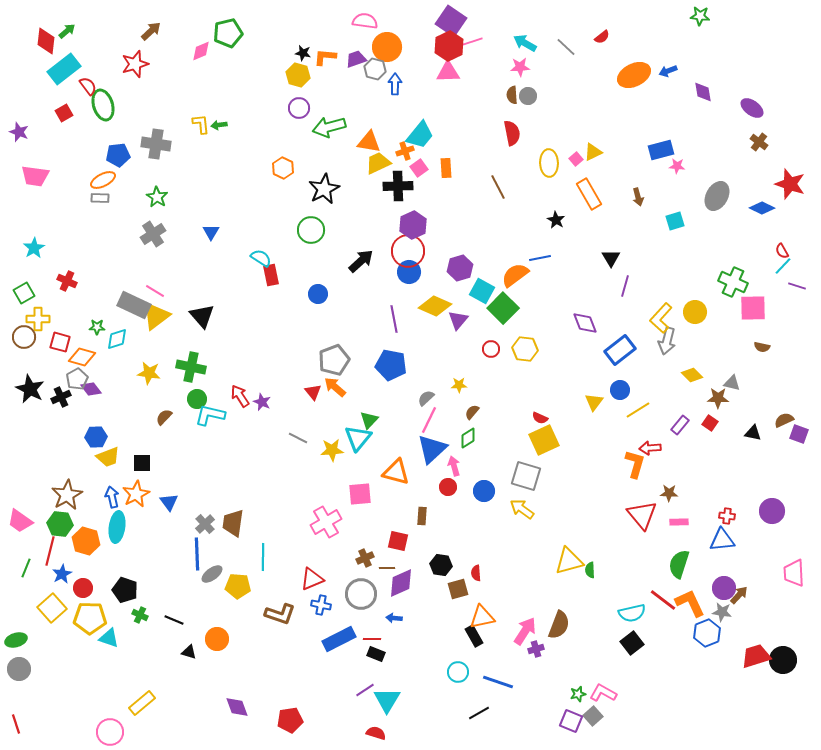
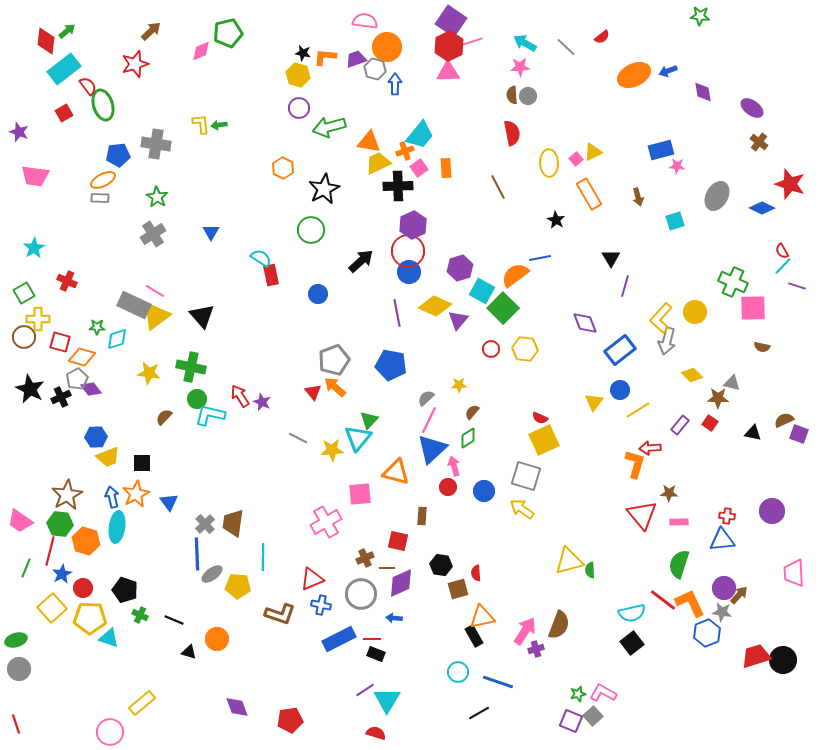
purple line at (394, 319): moved 3 px right, 6 px up
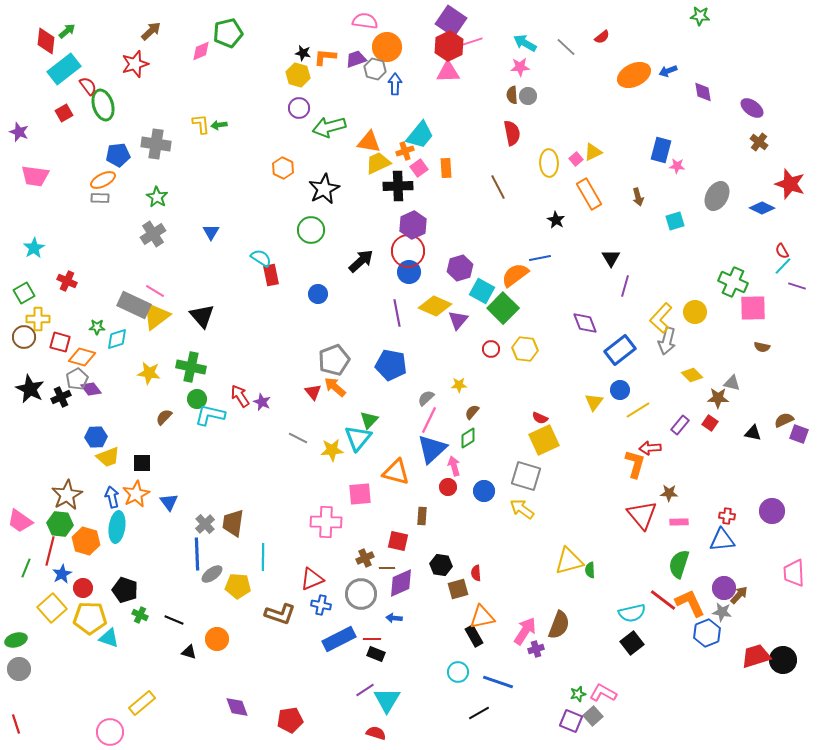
blue rectangle at (661, 150): rotated 60 degrees counterclockwise
pink cross at (326, 522): rotated 32 degrees clockwise
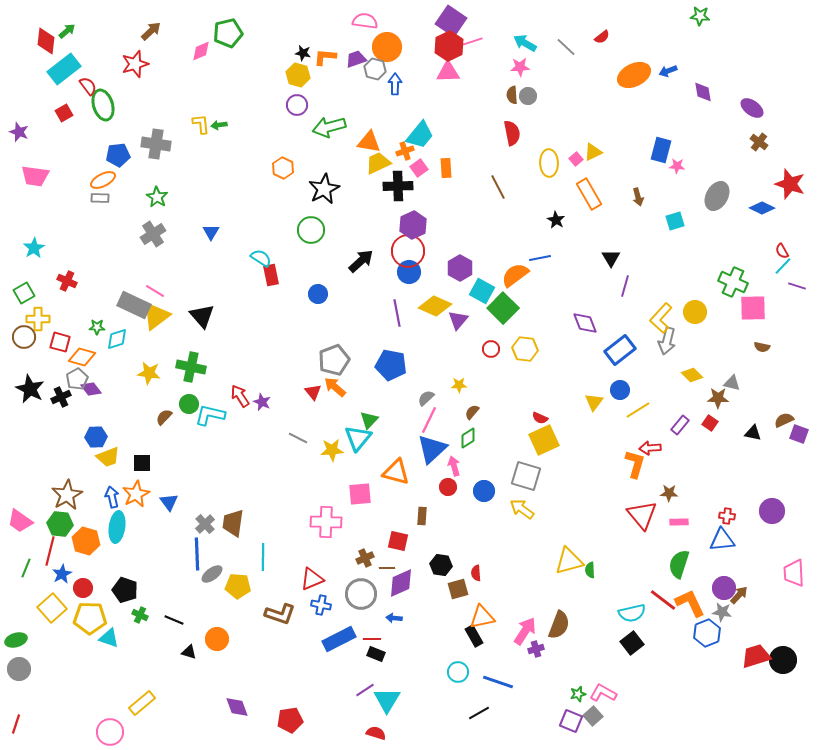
purple circle at (299, 108): moved 2 px left, 3 px up
purple hexagon at (460, 268): rotated 15 degrees counterclockwise
green circle at (197, 399): moved 8 px left, 5 px down
red line at (16, 724): rotated 36 degrees clockwise
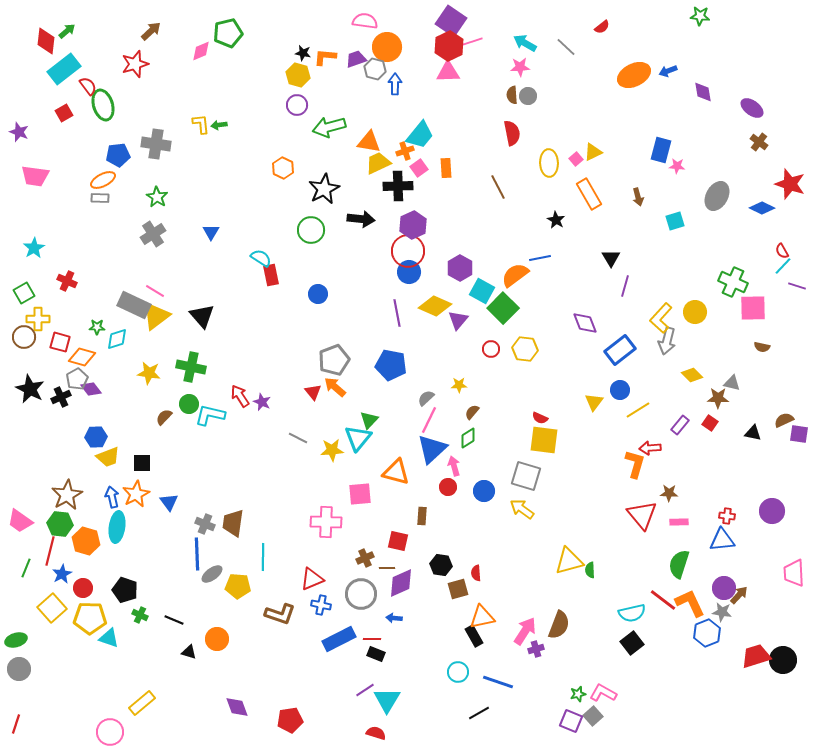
red semicircle at (602, 37): moved 10 px up
black arrow at (361, 261): moved 42 px up; rotated 48 degrees clockwise
purple square at (799, 434): rotated 12 degrees counterclockwise
yellow square at (544, 440): rotated 32 degrees clockwise
gray cross at (205, 524): rotated 24 degrees counterclockwise
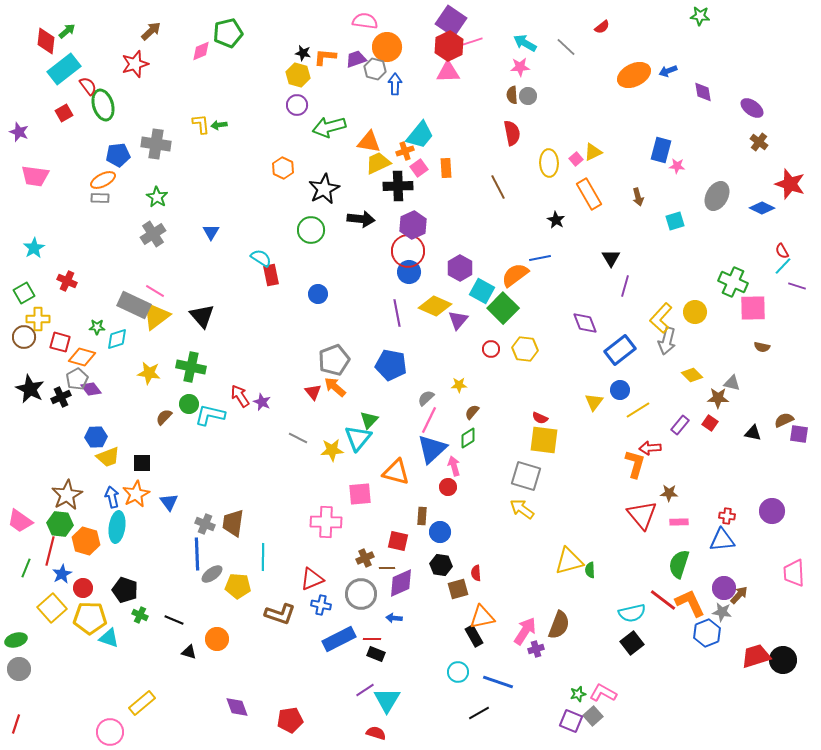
blue circle at (484, 491): moved 44 px left, 41 px down
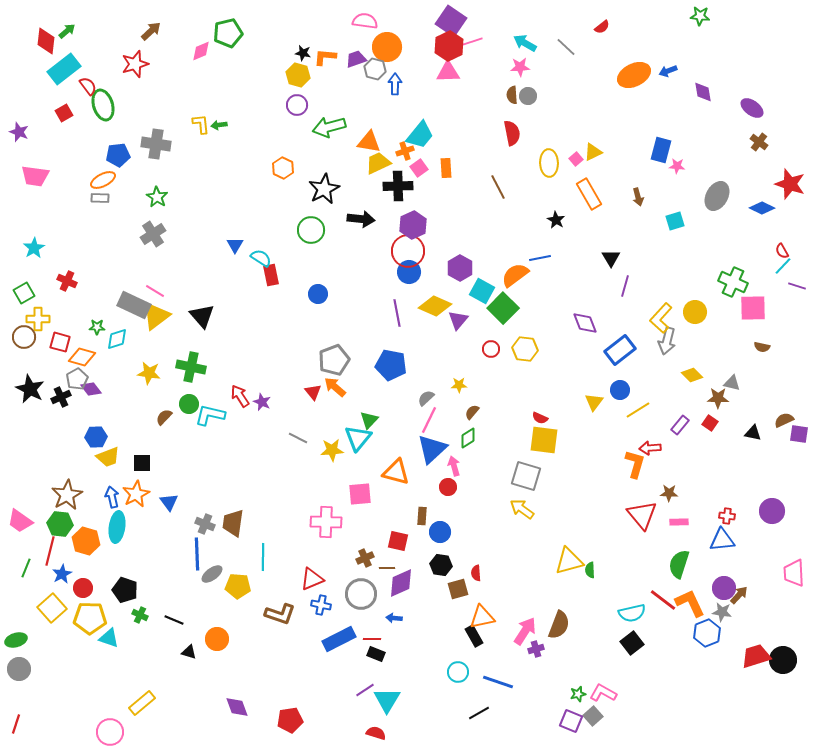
blue triangle at (211, 232): moved 24 px right, 13 px down
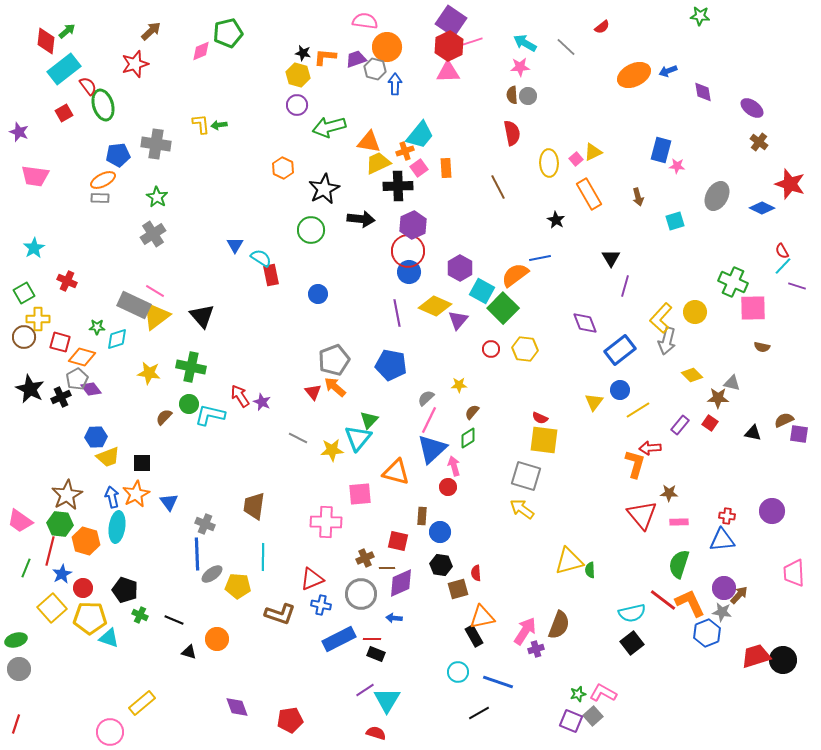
brown trapezoid at (233, 523): moved 21 px right, 17 px up
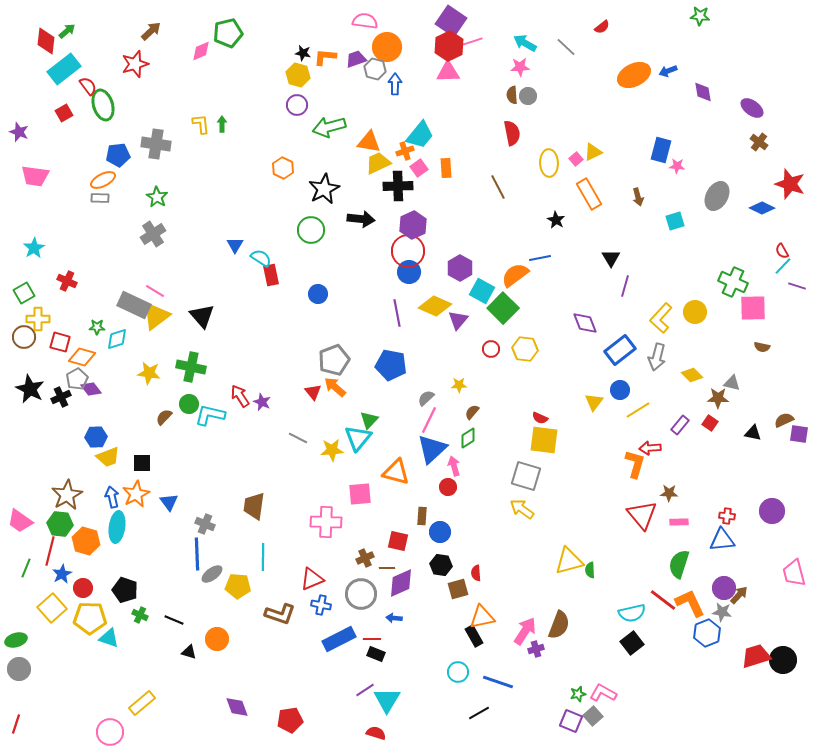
green arrow at (219, 125): moved 3 px right, 1 px up; rotated 98 degrees clockwise
gray arrow at (667, 341): moved 10 px left, 16 px down
pink trapezoid at (794, 573): rotated 12 degrees counterclockwise
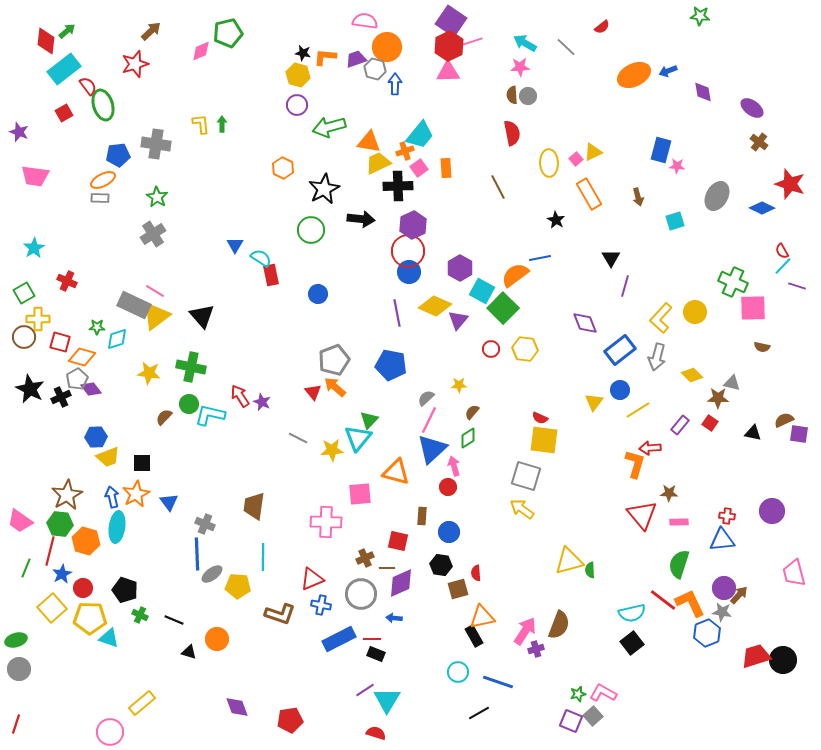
blue circle at (440, 532): moved 9 px right
